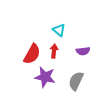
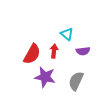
cyan triangle: moved 8 px right, 4 px down
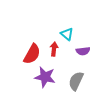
red arrow: moved 2 px up
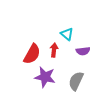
red arrow: moved 1 px down
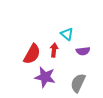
gray semicircle: moved 2 px right, 2 px down
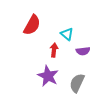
red semicircle: moved 29 px up
purple star: moved 3 px right, 1 px up; rotated 15 degrees clockwise
gray semicircle: moved 1 px left
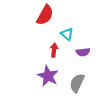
red semicircle: moved 13 px right, 10 px up
purple semicircle: moved 1 px down
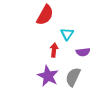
cyan triangle: rotated 24 degrees clockwise
gray semicircle: moved 4 px left, 6 px up
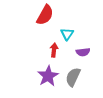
purple star: rotated 15 degrees clockwise
